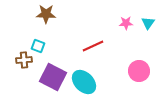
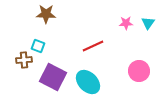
cyan ellipse: moved 4 px right
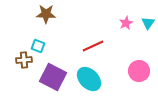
pink star: rotated 24 degrees counterclockwise
cyan ellipse: moved 1 px right, 3 px up
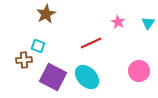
brown star: rotated 30 degrees counterclockwise
pink star: moved 8 px left, 1 px up; rotated 16 degrees counterclockwise
red line: moved 2 px left, 3 px up
cyan ellipse: moved 2 px left, 2 px up
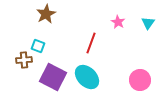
red line: rotated 45 degrees counterclockwise
pink circle: moved 1 px right, 9 px down
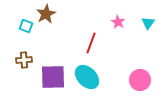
cyan square: moved 12 px left, 20 px up
purple square: rotated 28 degrees counterclockwise
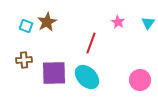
brown star: moved 1 px right, 8 px down
purple square: moved 1 px right, 4 px up
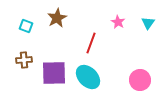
brown star: moved 10 px right, 4 px up
cyan ellipse: moved 1 px right
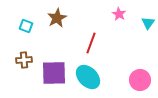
pink star: moved 1 px right, 8 px up
